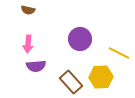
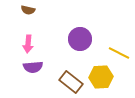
purple semicircle: moved 3 px left, 1 px down
brown rectangle: rotated 10 degrees counterclockwise
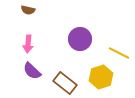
purple semicircle: moved 1 px left, 4 px down; rotated 48 degrees clockwise
yellow hexagon: rotated 15 degrees counterclockwise
brown rectangle: moved 6 px left, 1 px down
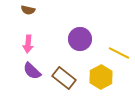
yellow hexagon: rotated 10 degrees counterclockwise
brown rectangle: moved 1 px left, 5 px up
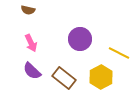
pink arrow: moved 3 px right, 1 px up; rotated 30 degrees counterclockwise
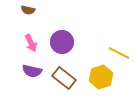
purple circle: moved 18 px left, 3 px down
purple semicircle: rotated 30 degrees counterclockwise
yellow hexagon: rotated 10 degrees clockwise
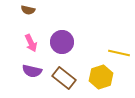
yellow line: rotated 15 degrees counterclockwise
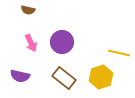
purple semicircle: moved 12 px left, 5 px down
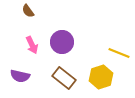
brown semicircle: moved 1 px down; rotated 40 degrees clockwise
pink arrow: moved 1 px right, 2 px down
yellow line: rotated 10 degrees clockwise
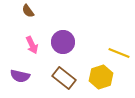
purple circle: moved 1 px right
